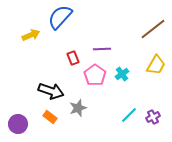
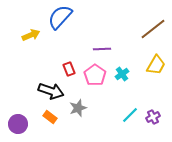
red rectangle: moved 4 px left, 11 px down
cyan line: moved 1 px right
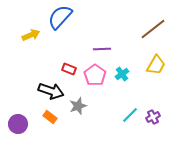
red rectangle: rotated 48 degrees counterclockwise
gray star: moved 2 px up
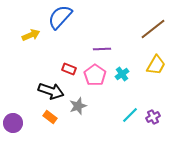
purple circle: moved 5 px left, 1 px up
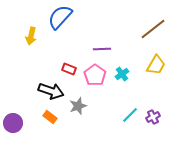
yellow arrow: moved 1 px down; rotated 126 degrees clockwise
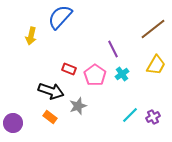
purple line: moved 11 px right; rotated 66 degrees clockwise
